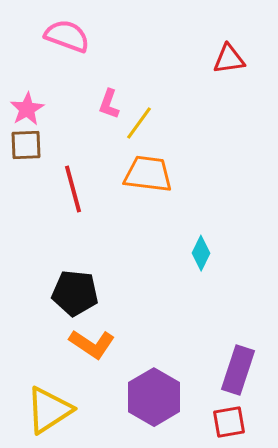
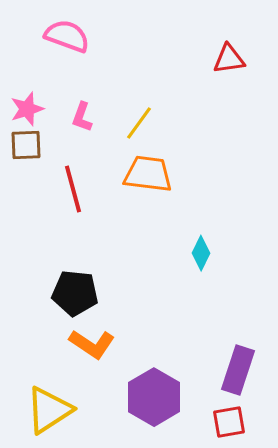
pink L-shape: moved 27 px left, 13 px down
pink star: rotated 12 degrees clockwise
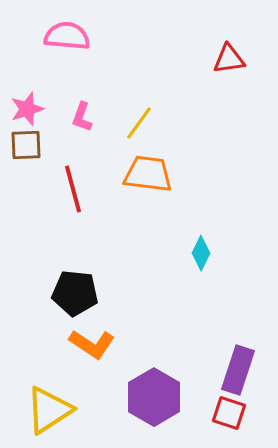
pink semicircle: rotated 15 degrees counterclockwise
red square: moved 9 px up; rotated 28 degrees clockwise
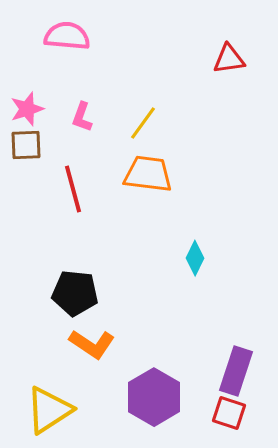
yellow line: moved 4 px right
cyan diamond: moved 6 px left, 5 px down
purple rectangle: moved 2 px left, 1 px down
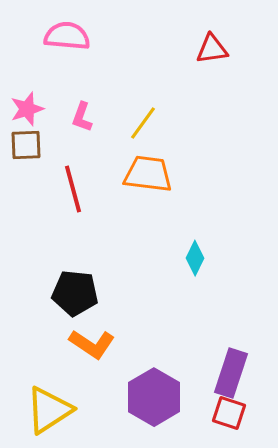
red triangle: moved 17 px left, 10 px up
purple rectangle: moved 5 px left, 2 px down
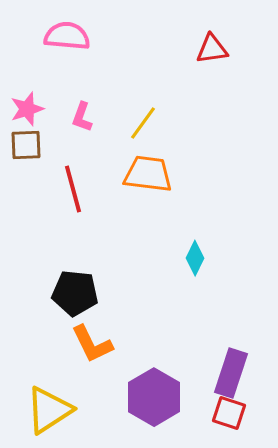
orange L-shape: rotated 30 degrees clockwise
